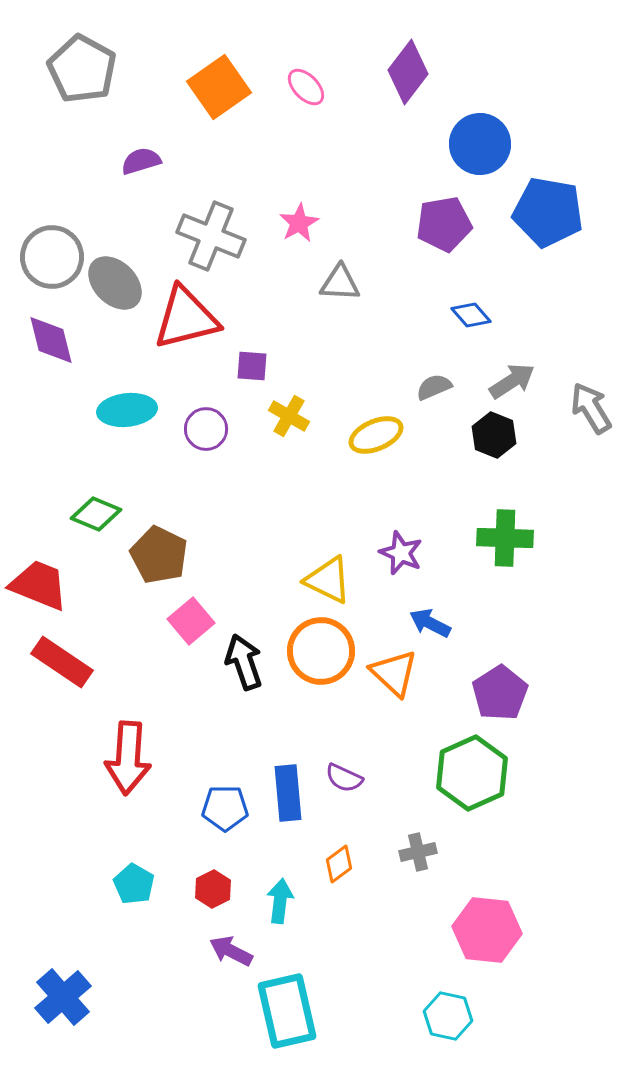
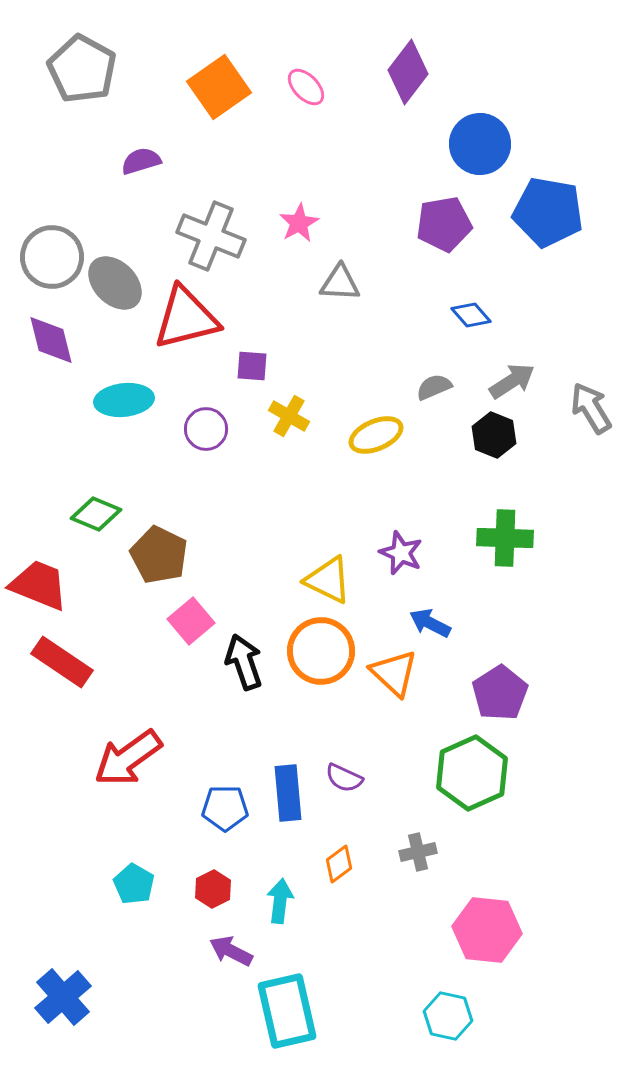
cyan ellipse at (127, 410): moved 3 px left, 10 px up
red arrow at (128, 758): rotated 50 degrees clockwise
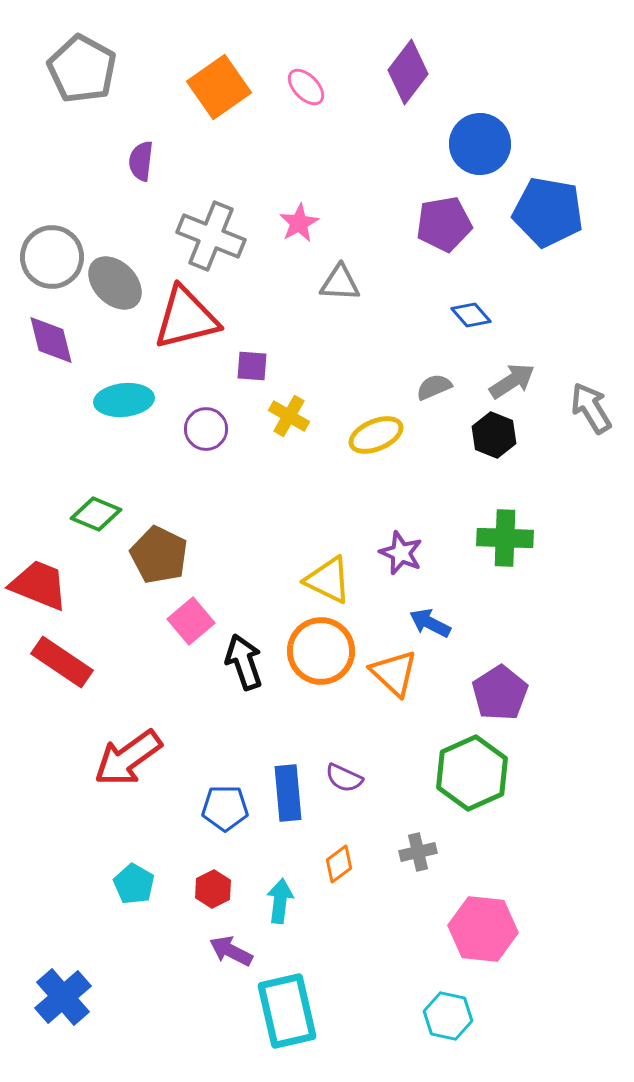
purple semicircle at (141, 161): rotated 66 degrees counterclockwise
pink hexagon at (487, 930): moved 4 px left, 1 px up
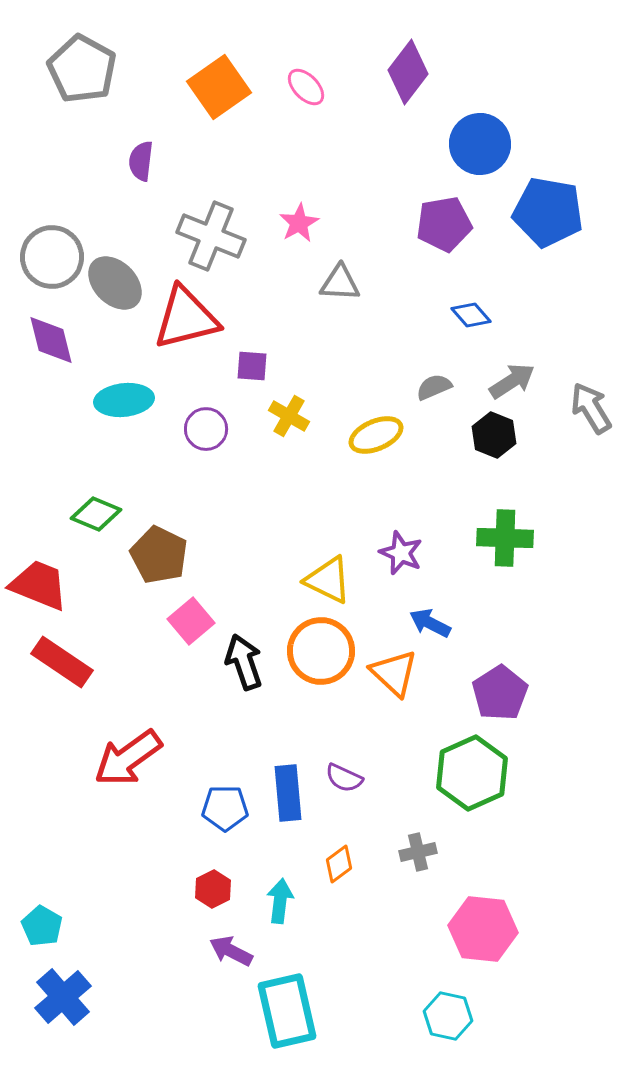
cyan pentagon at (134, 884): moved 92 px left, 42 px down
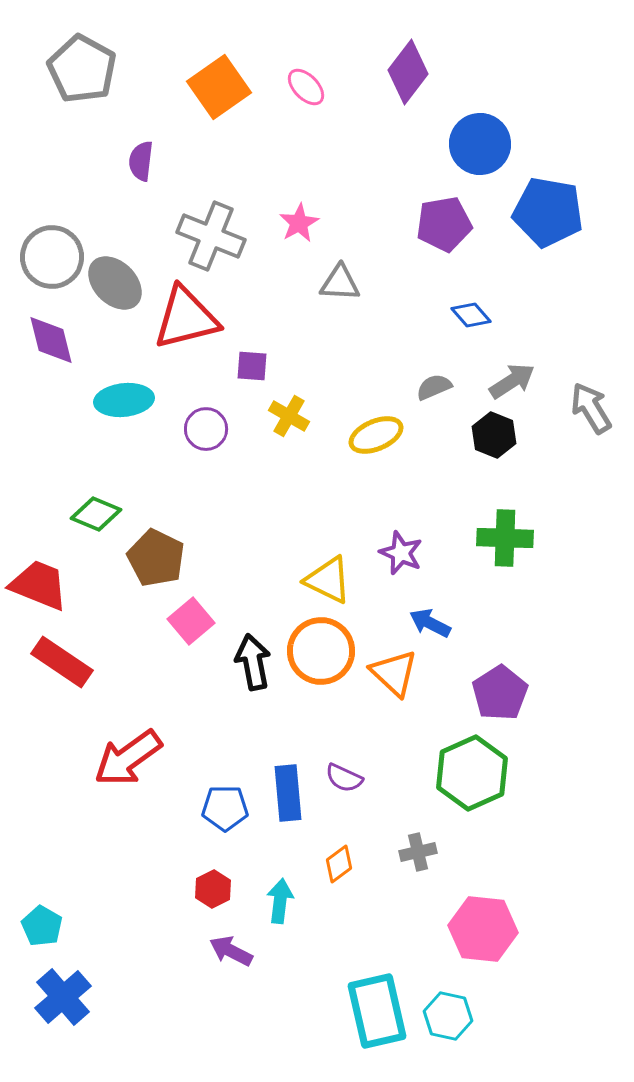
brown pentagon at (159, 555): moved 3 px left, 3 px down
black arrow at (244, 662): moved 9 px right; rotated 8 degrees clockwise
cyan rectangle at (287, 1011): moved 90 px right
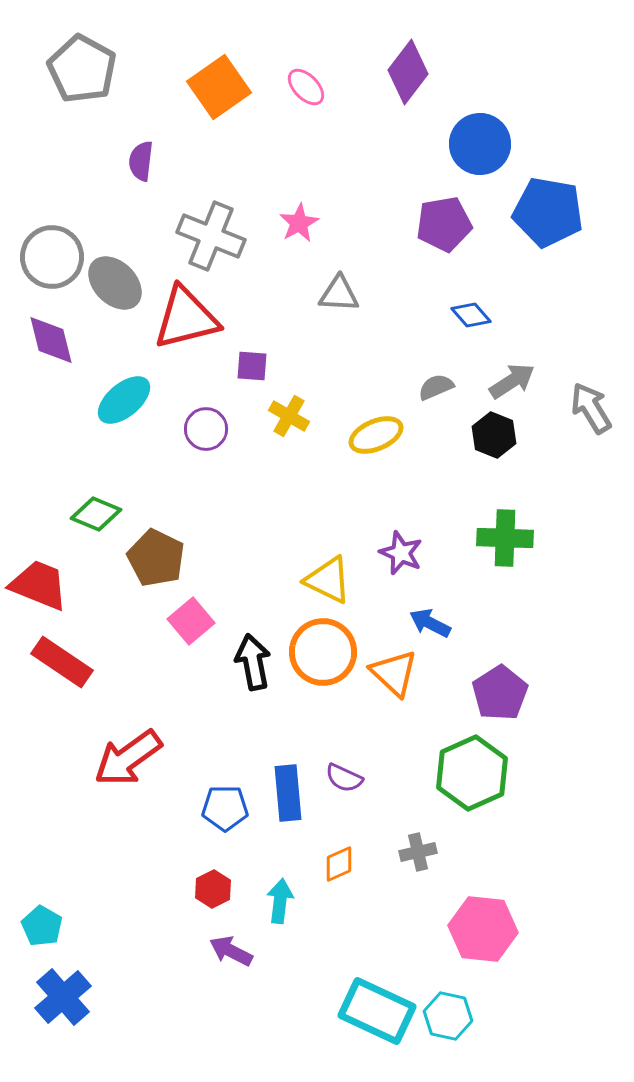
gray triangle at (340, 283): moved 1 px left, 11 px down
gray semicircle at (434, 387): moved 2 px right
cyan ellipse at (124, 400): rotated 34 degrees counterclockwise
orange circle at (321, 651): moved 2 px right, 1 px down
orange diamond at (339, 864): rotated 12 degrees clockwise
cyan rectangle at (377, 1011): rotated 52 degrees counterclockwise
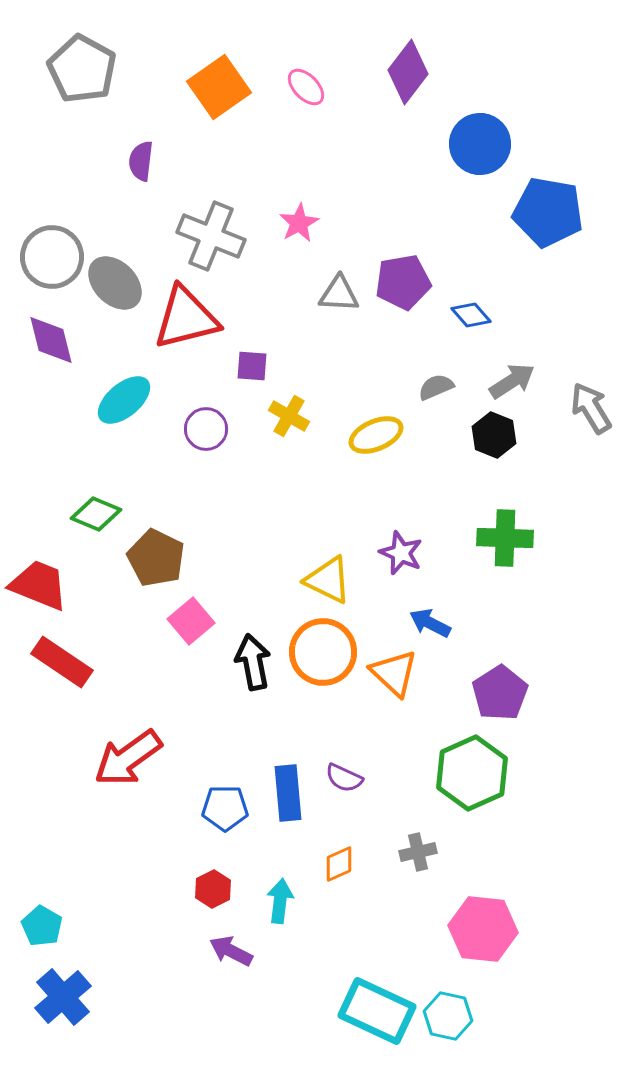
purple pentagon at (444, 224): moved 41 px left, 58 px down
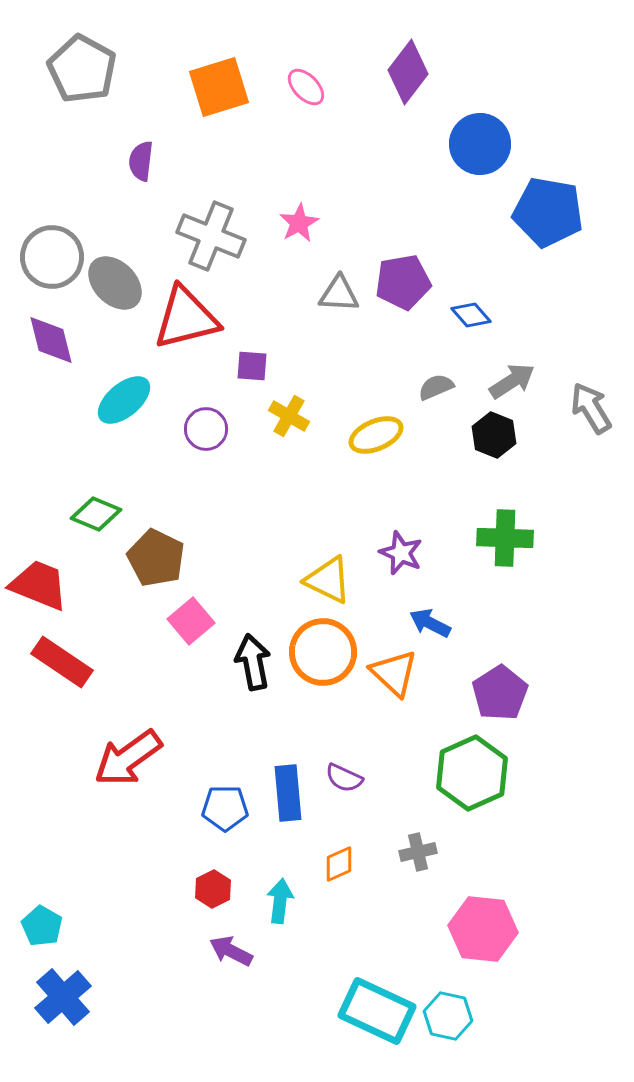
orange square at (219, 87): rotated 18 degrees clockwise
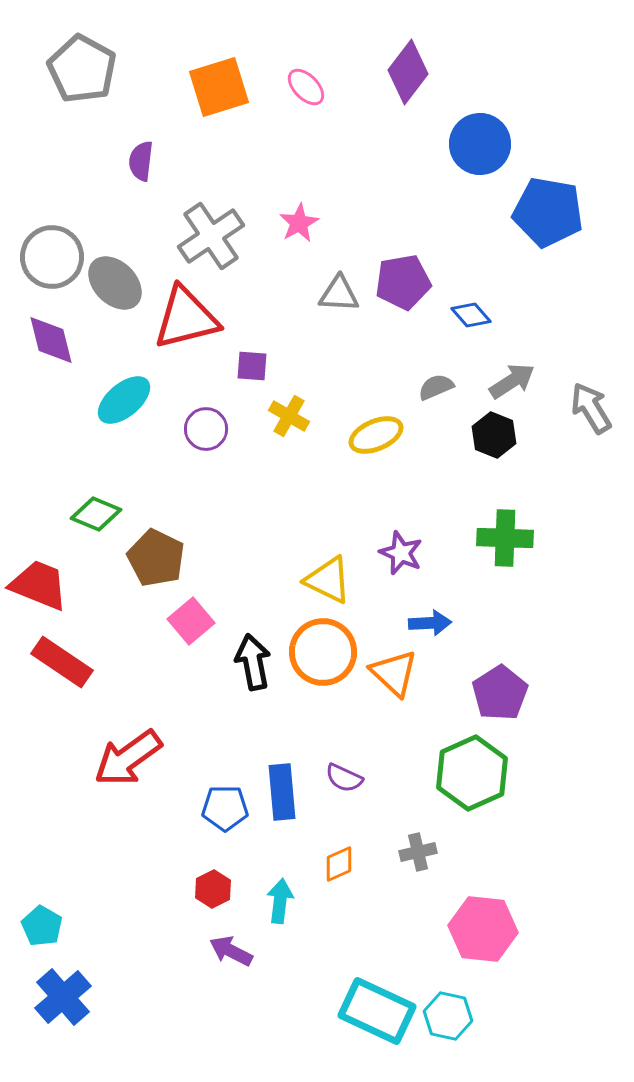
gray cross at (211, 236): rotated 34 degrees clockwise
blue arrow at (430, 623): rotated 150 degrees clockwise
blue rectangle at (288, 793): moved 6 px left, 1 px up
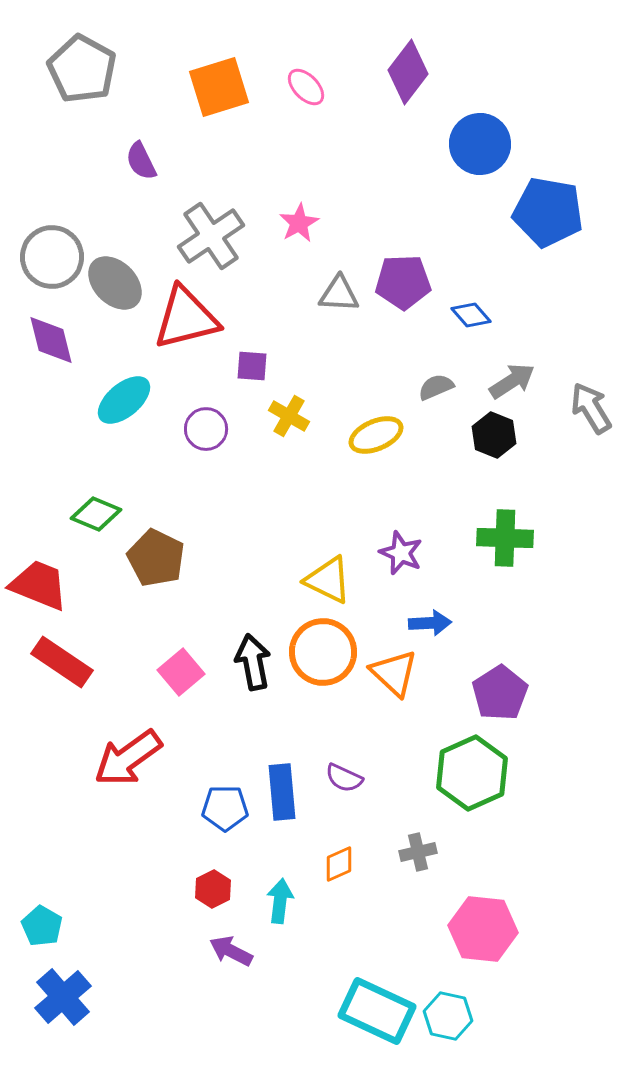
purple semicircle at (141, 161): rotated 33 degrees counterclockwise
purple pentagon at (403, 282): rotated 8 degrees clockwise
pink square at (191, 621): moved 10 px left, 51 px down
